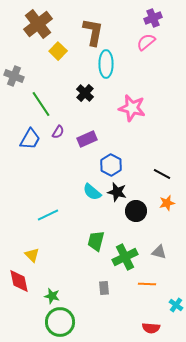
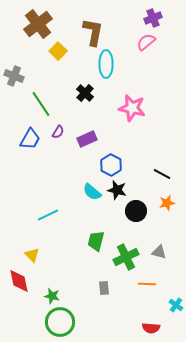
black star: moved 2 px up
green cross: moved 1 px right
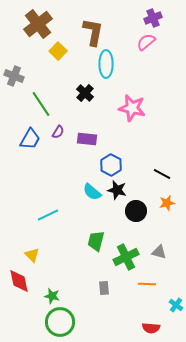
purple rectangle: rotated 30 degrees clockwise
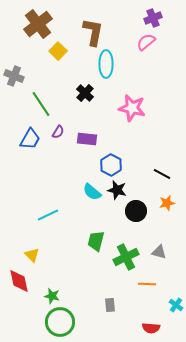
gray rectangle: moved 6 px right, 17 px down
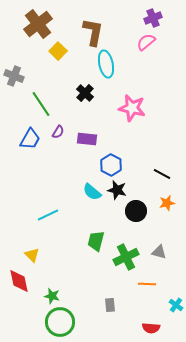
cyan ellipse: rotated 12 degrees counterclockwise
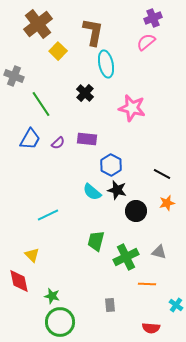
purple semicircle: moved 11 px down; rotated 16 degrees clockwise
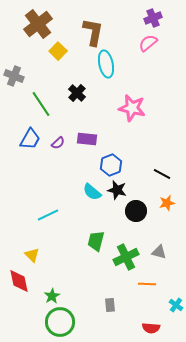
pink semicircle: moved 2 px right, 1 px down
black cross: moved 8 px left
blue hexagon: rotated 10 degrees clockwise
green star: rotated 28 degrees clockwise
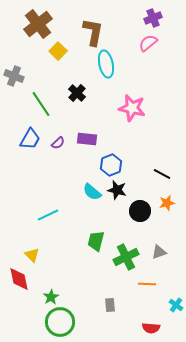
black circle: moved 4 px right
gray triangle: rotated 35 degrees counterclockwise
red diamond: moved 2 px up
green star: moved 1 px left, 1 px down
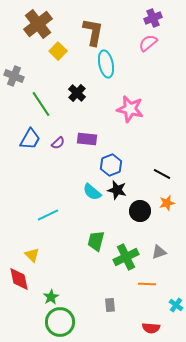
pink star: moved 2 px left, 1 px down
